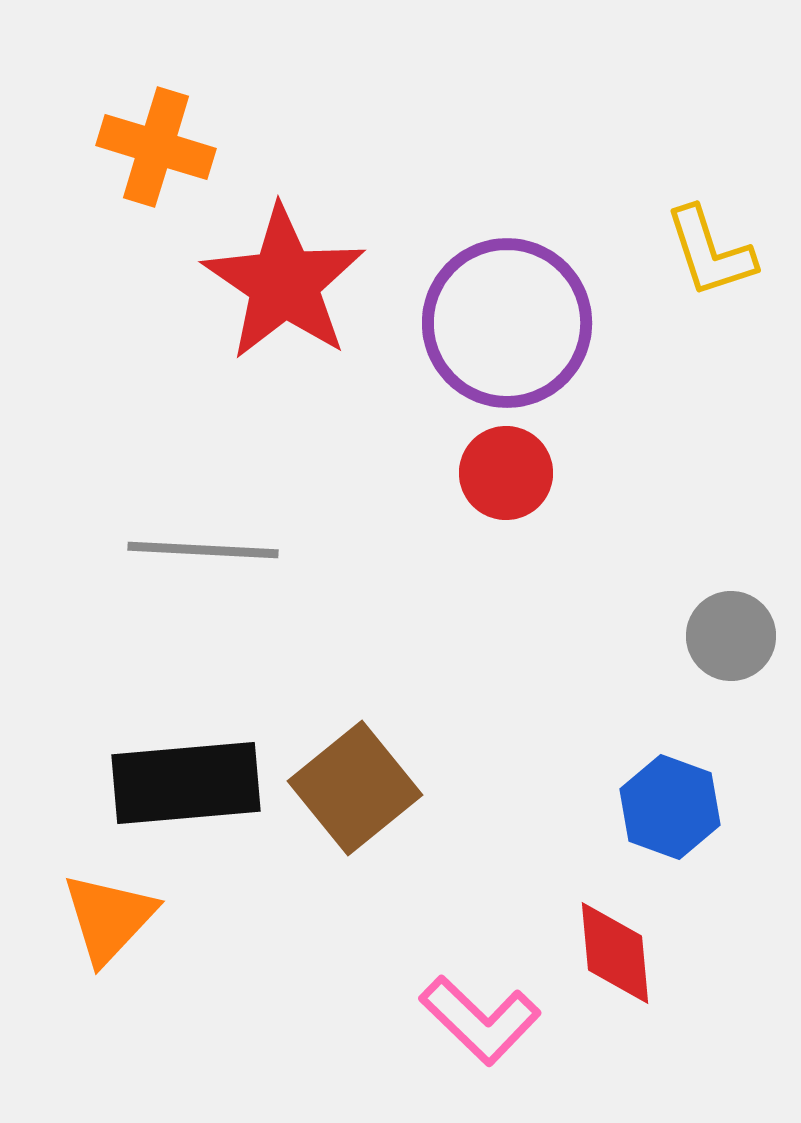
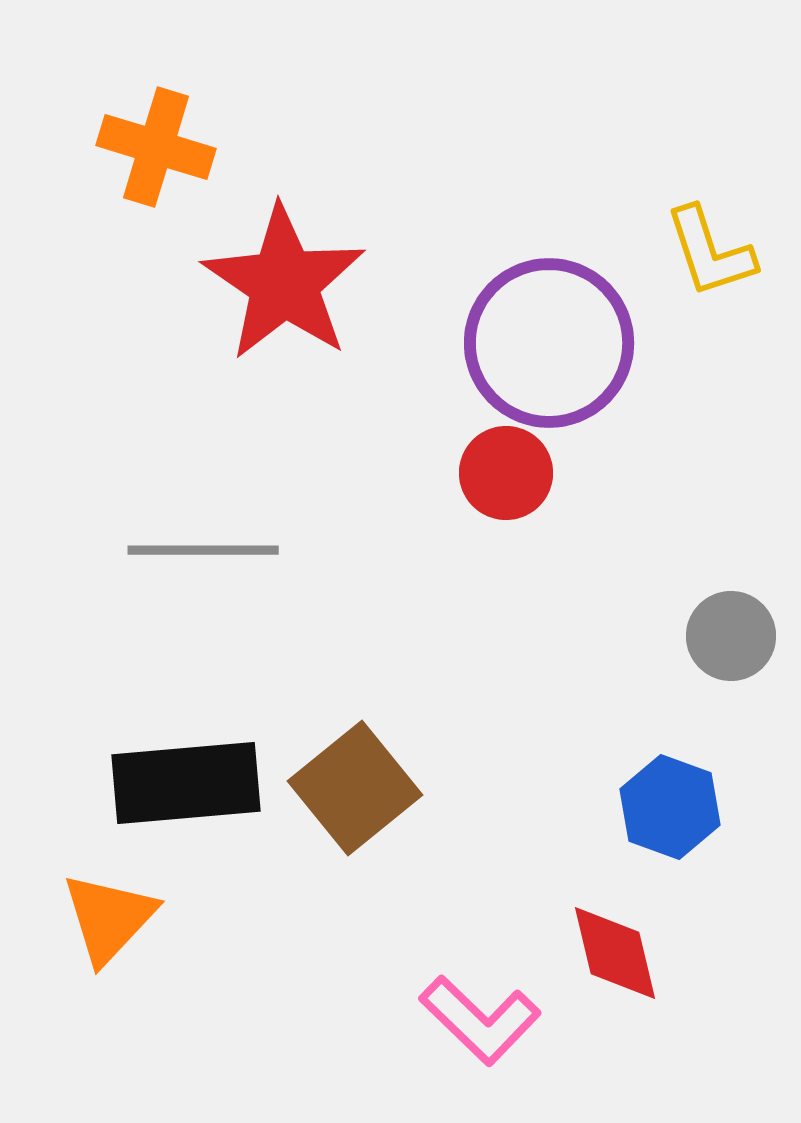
purple circle: moved 42 px right, 20 px down
gray line: rotated 3 degrees counterclockwise
red diamond: rotated 8 degrees counterclockwise
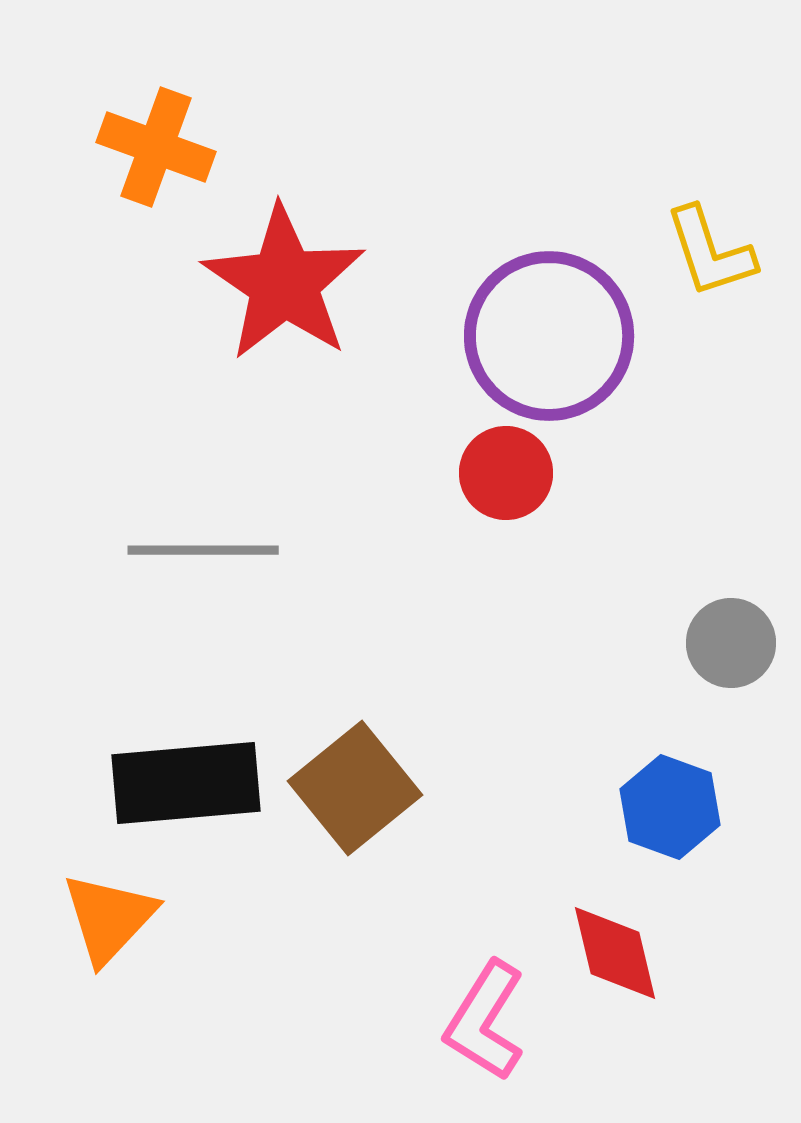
orange cross: rotated 3 degrees clockwise
purple circle: moved 7 px up
gray circle: moved 7 px down
pink L-shape: moved 5 px right, 1 px down; rotated 78 degrees clockwise
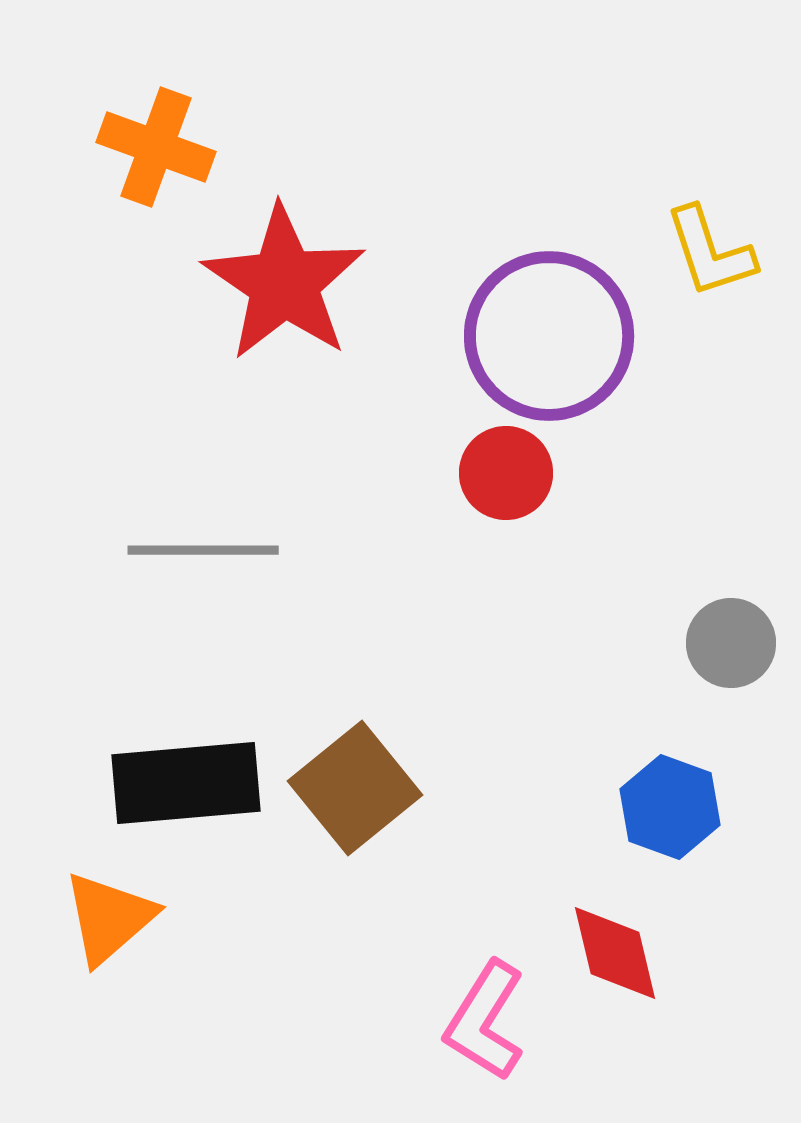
orange triangle: rotated 6 degrees clockwise
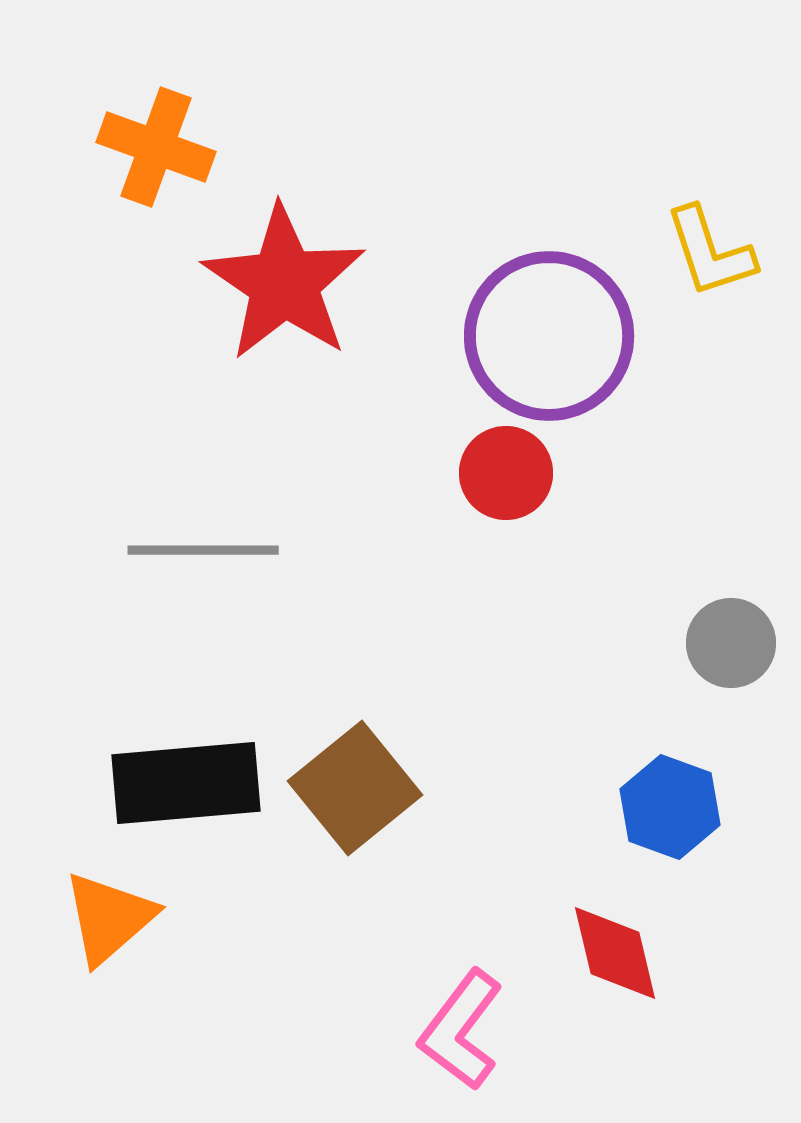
pink L-shape: moved 24 px left, 9 px down; rotated 5 degrees clockwise
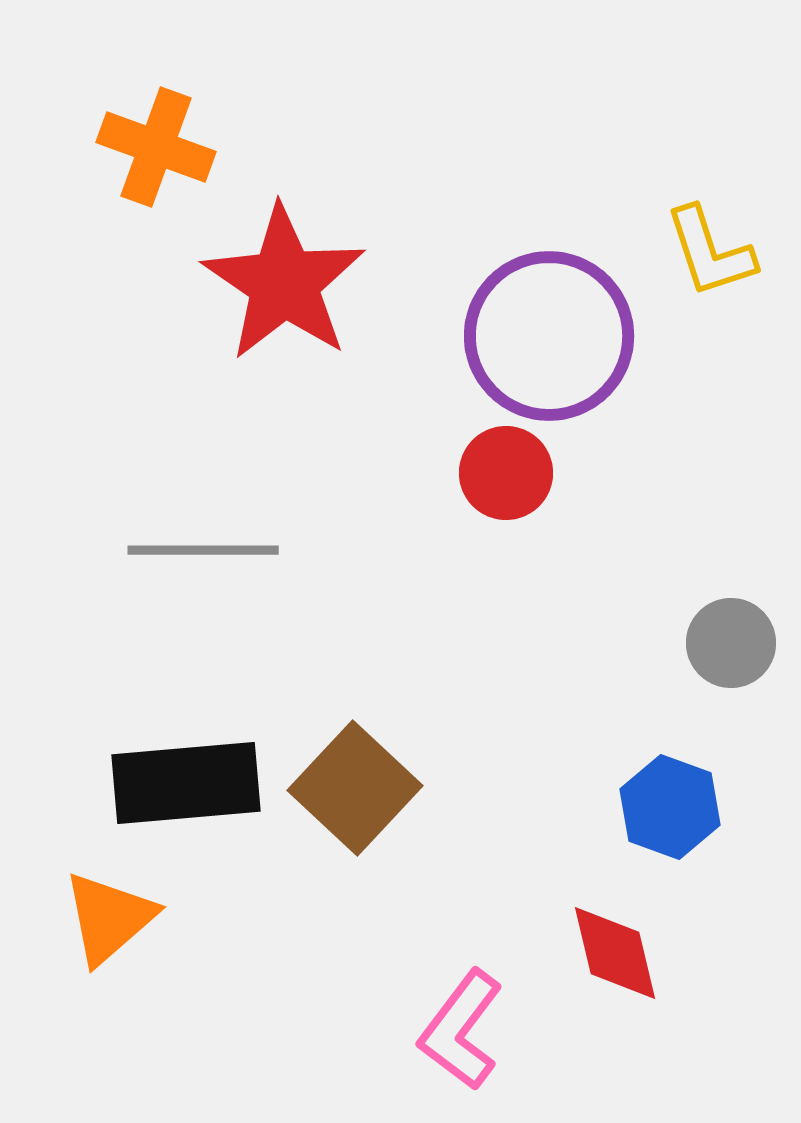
brown square: rotated 8 degrees counterclockwise
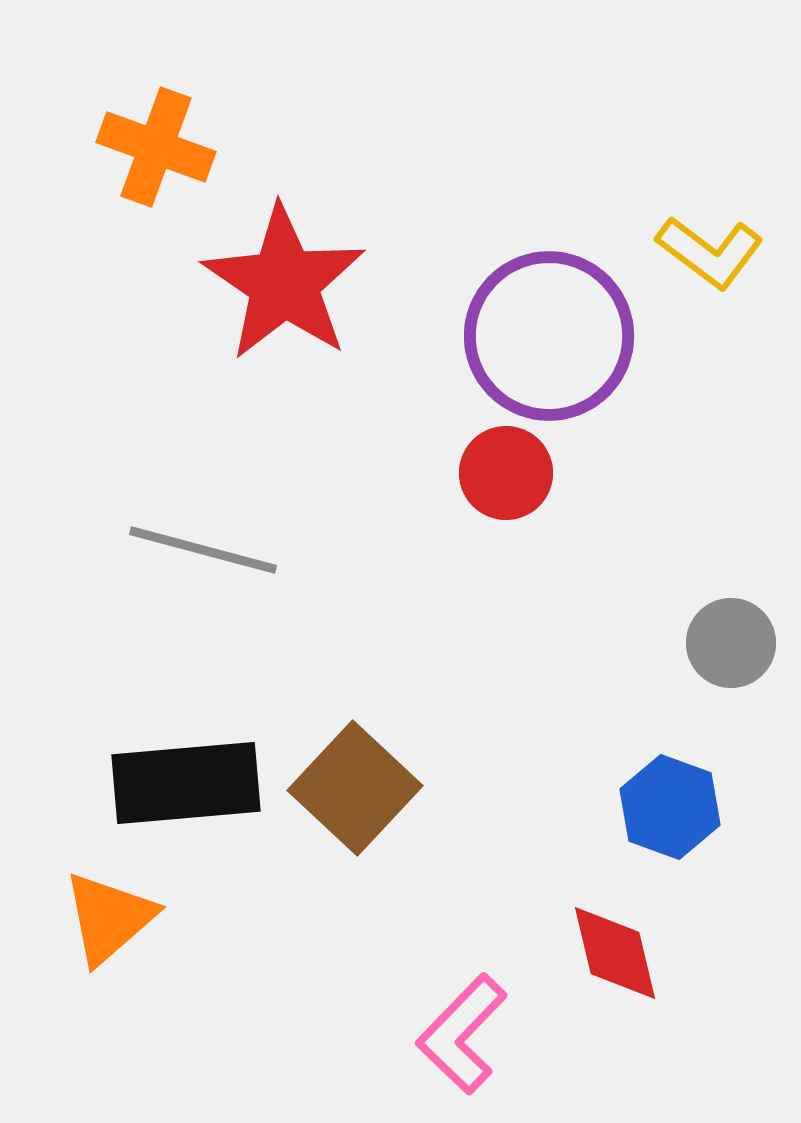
yellow L-shape: rotated 35 degrees counterclockwise
gray line: rotated 15 degrees clockwise
pink L-shape: moved 1 px right, 4 px down; rotated 7 degrees clockwise
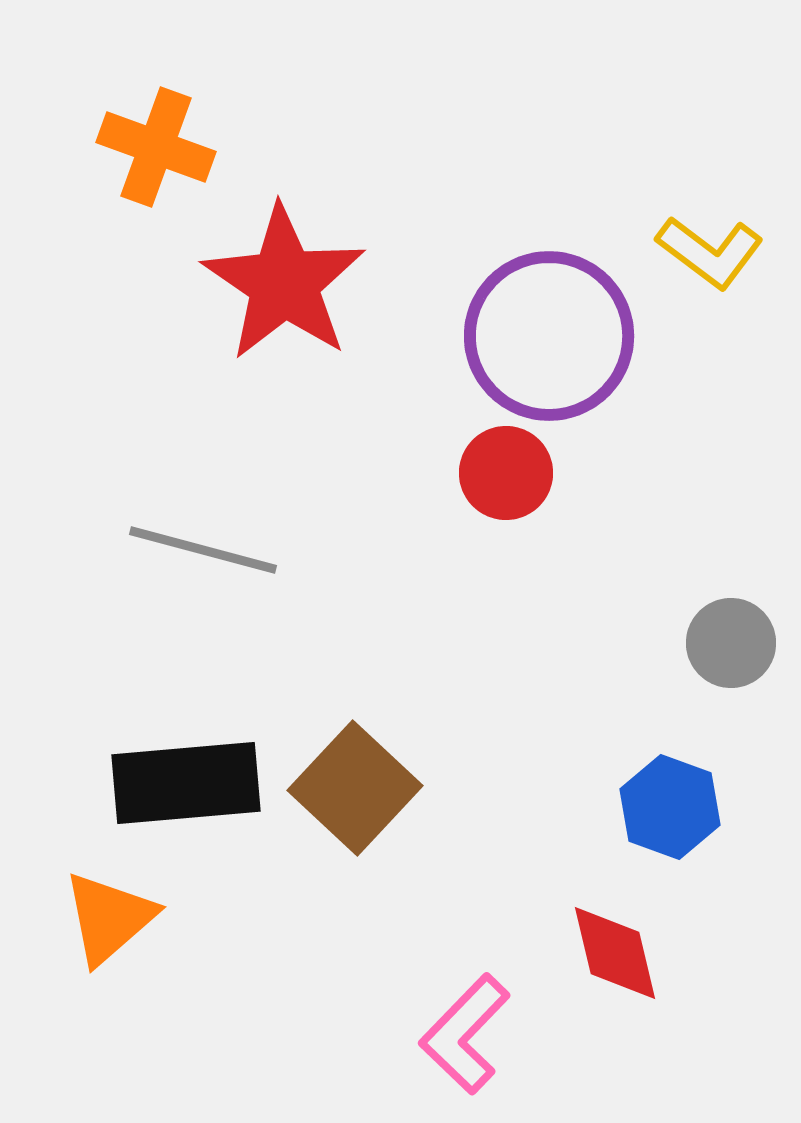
pink L-shape: moved 3 px right
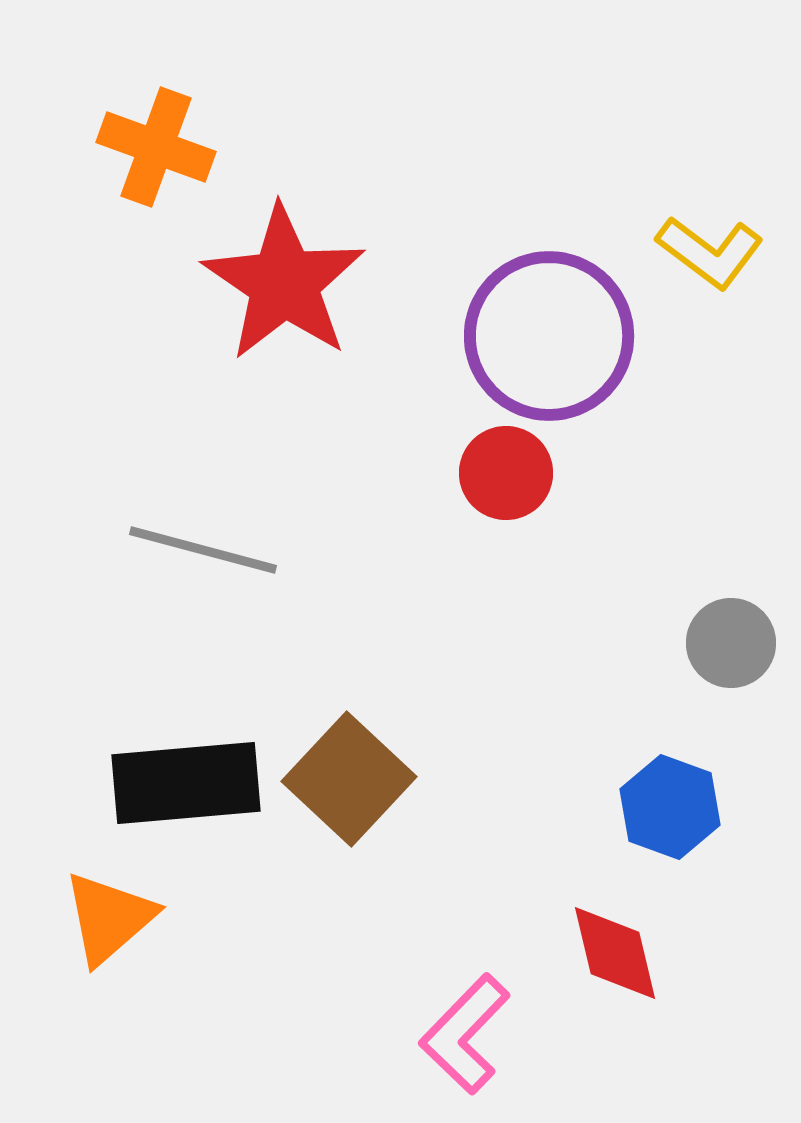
brown square: moved 6 px left, 9 px up
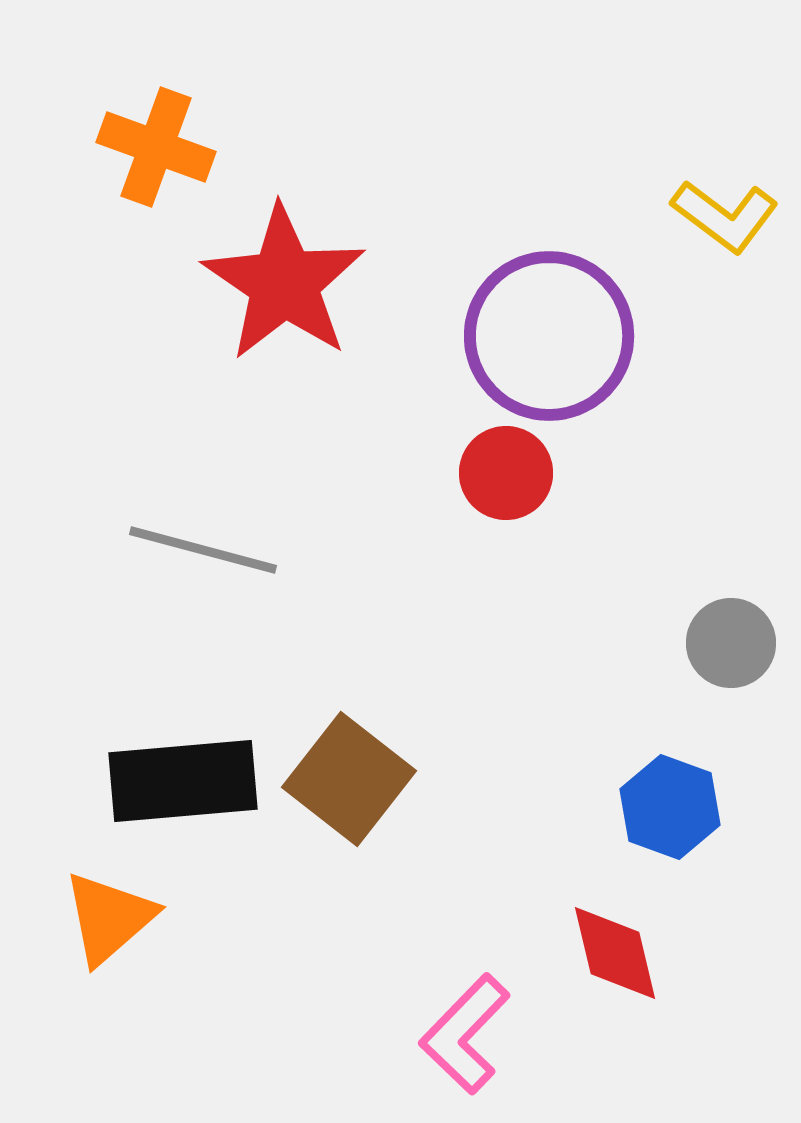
yellow L-shape: moved 15 px right, 36 px up
brown square: rotated 5 degrees counterclockwise
black rectangle: moved 3 px left, 2 px up
